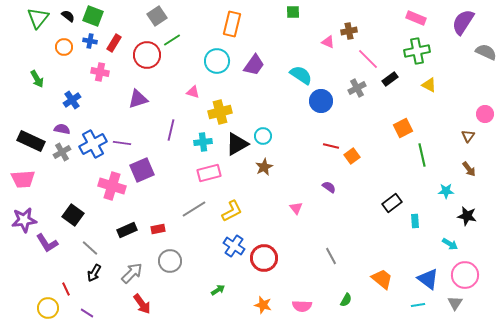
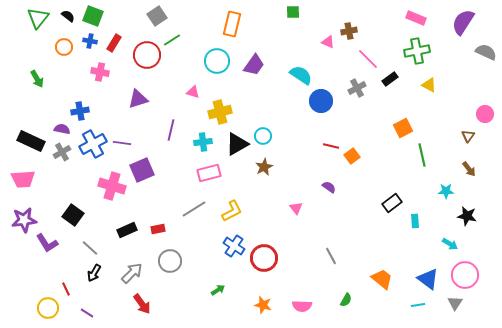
blue cross at (72, 100): moved 8 px right, 11 px down; rotated 24 degrees clockwise
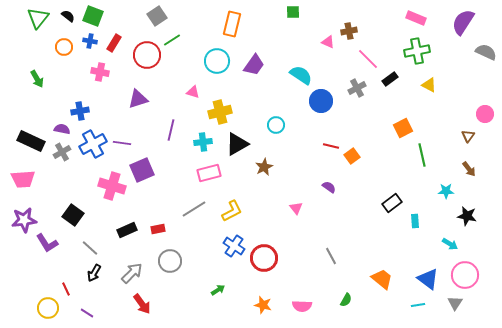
cyan circle at (263, 136): moved 13 px right, 11 px up
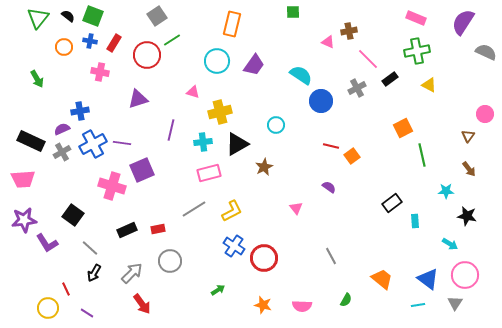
purple semicircle at (62, 129): rotated 35 degrees counterclockwise
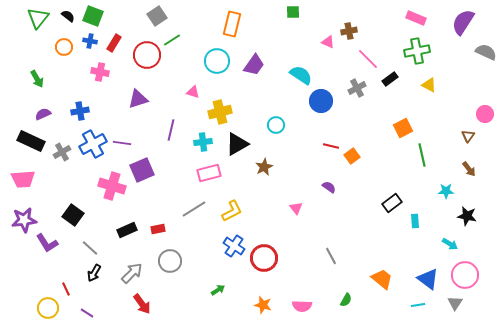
purple semicircle at (62, 129): moved 19 px left, 15 px up
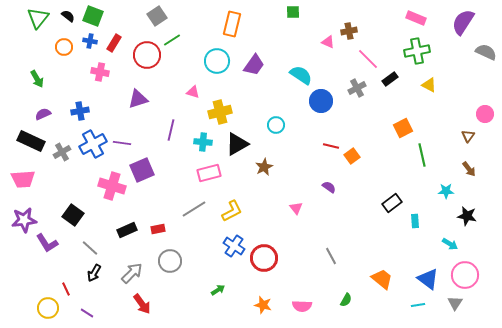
cyan cross at (203, 142): rotated 12 degrees clockwise
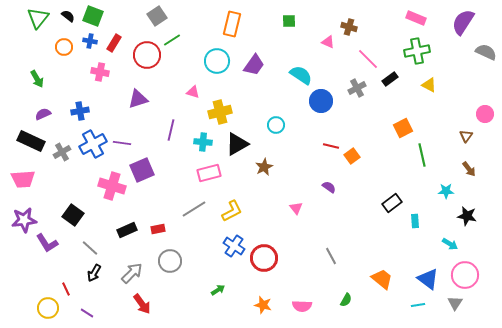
green square at (293, 12): moved 4 px left, 9 px down
brown cross at (349, 31): moved 4 px up; rotated 28 degrees clockwise
brown triangle at (468, 136): moved 2 px left
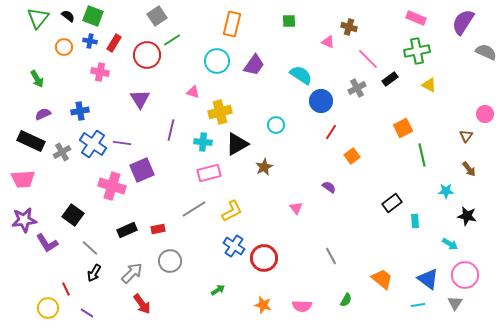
purple triangle at (138, 99): moved 2 px right; rotated 45 degrees counterclockwise
blue cross at (93, 144): rotated 28 degrees counterclockwise
red line at (331, 146): moved 14 px up; rotated 70 degrees counterclockwise
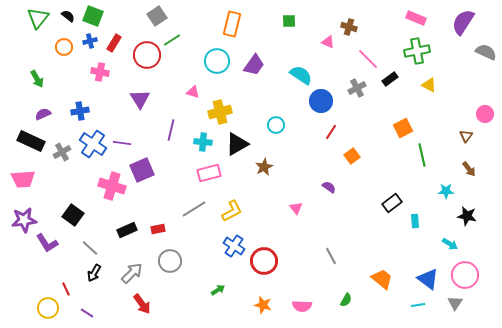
blue cross at (90, 41): rotated 24 degrees counterclockwise
red circle at (264, 258): moved 3 px down
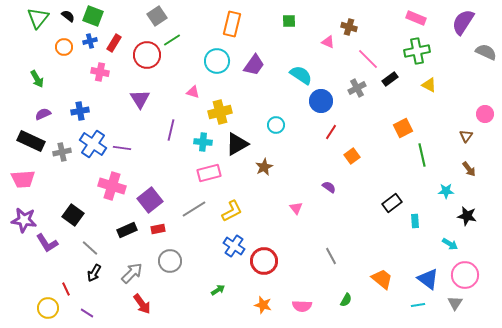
purple line at (122, 143): moved 5 px down
gray cross at (62, 152): rotated 18 degrees clockwise
purple square at (142, 170): moved 8 px right, 30 px down; rotated 15 degrees counterclockwise
purple star at (24, 220): rotated 15 degrees clockwise
